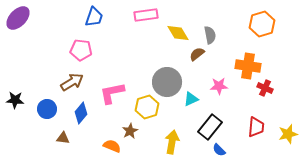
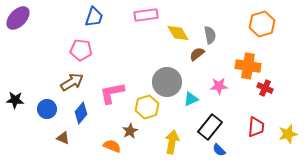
brown triangle: rotated 16 degrees clockwise
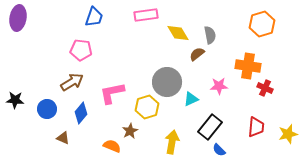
purple ellipse: rotated 35 degrees counterclockwise
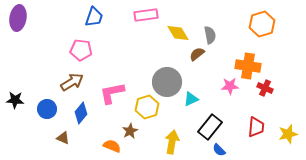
pink star: moved 11 px right
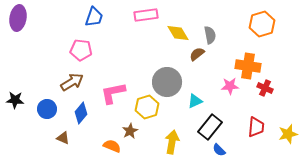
pink L-shape: moved 1 px right
cyan triangle: moved 4 px right, 2 px down
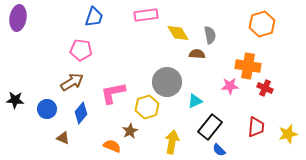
brown semicircle: rotated 42 degrees clockwise
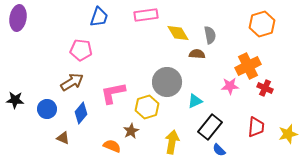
blue trapezoid: moved 5 px right
orange cross: rotated 35 degrees counterclockwise
brown star: moved 1 px right
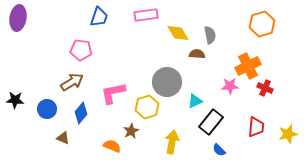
black rectangle: moved 1 px right, 5 px up
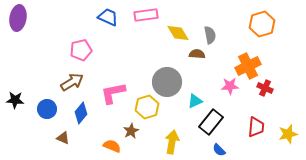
blue trapezoid: moved 9 px right; rotated 85 degrees counterclockwise
pink pentagon: rotated 20 degrees counterclockwise
